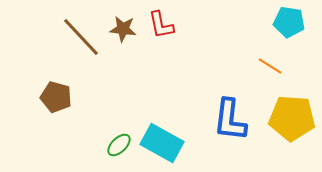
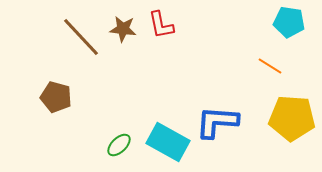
blue L-shape: moved 13 px left, 2 px down; rotated 87 degrees clockwise
cyan rectangle: moved 6 px right, 1 px up
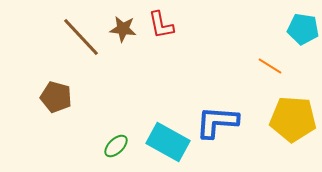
cyan pentagon: moved 14 px right, 7 px down
yellow pentagon: moved 1 px right, 1 px down
green ellipse: moved 3 px left, 1 px down
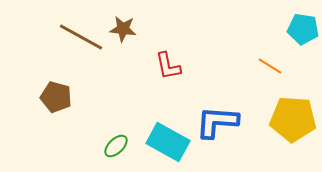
red L-shape: moved 7 px right, 41 px down
brown line: rotated 18 degrees counterclockwise
